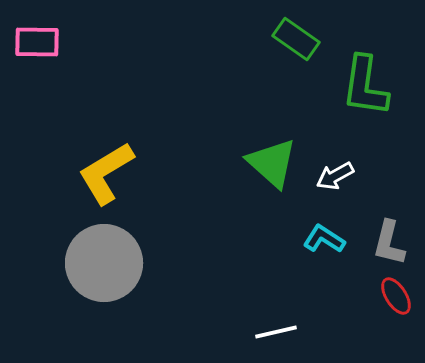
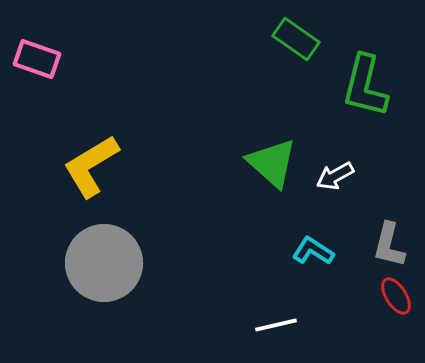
pink rectangle: moved 17 px down; rotated 18 degrees clockwise
green L-shape: rotated 6 degrees clockwise
yellow L-shape: moved 15 px left, 7 px up
cyan L-shape: moved 11 px left, 12 px down
gray L-shape: moved 2 px down
white line: moved 7 px up
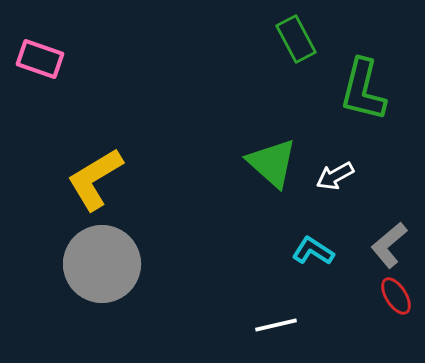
green rectangle: rotated 27 degrees clockwise
pink rectangle: moved 3 px right
green L-shape: moved 2 px left, 4 px down
yellow L-shape: moved 4 px right, 13 px down
gray L-shape: rotated 36 degrees clockwise
gray circle: moved 2 px left, 1 px down
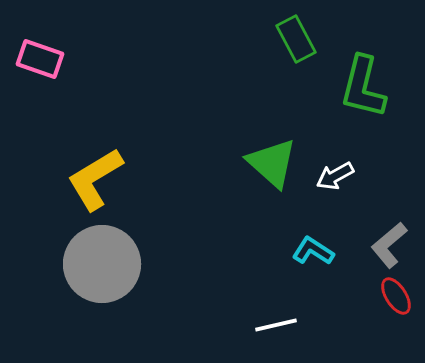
green L-shape: moved 3 px up
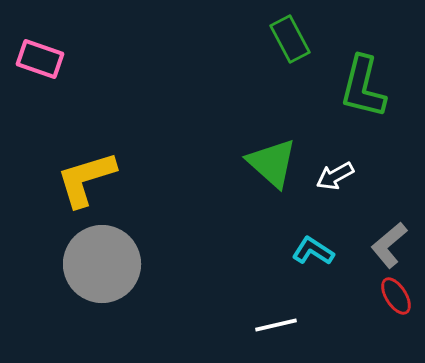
green rectangle: moved 6 px left
yellow L-shape: moved 9 px left; rotated 14 degrees clockwise
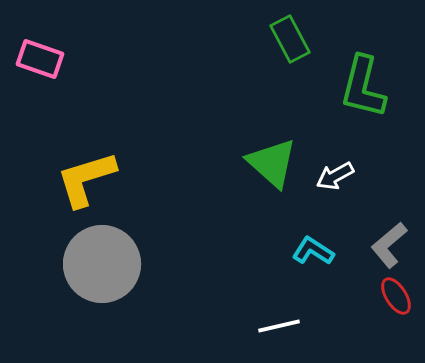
white line: moved 3 px right, 1 px down
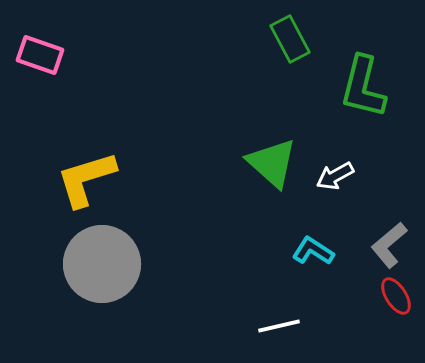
pink rectangle: moved 4 px up
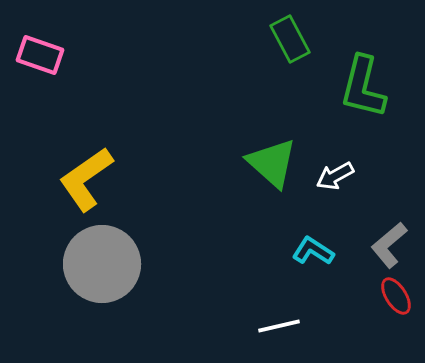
yellow L-shape: rotated 18 degrees counterclockwise
